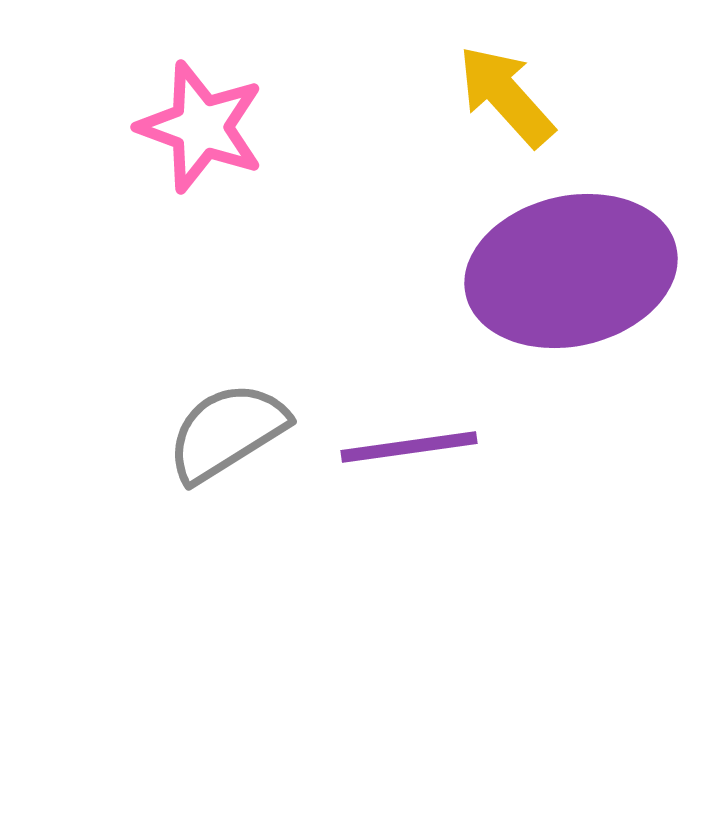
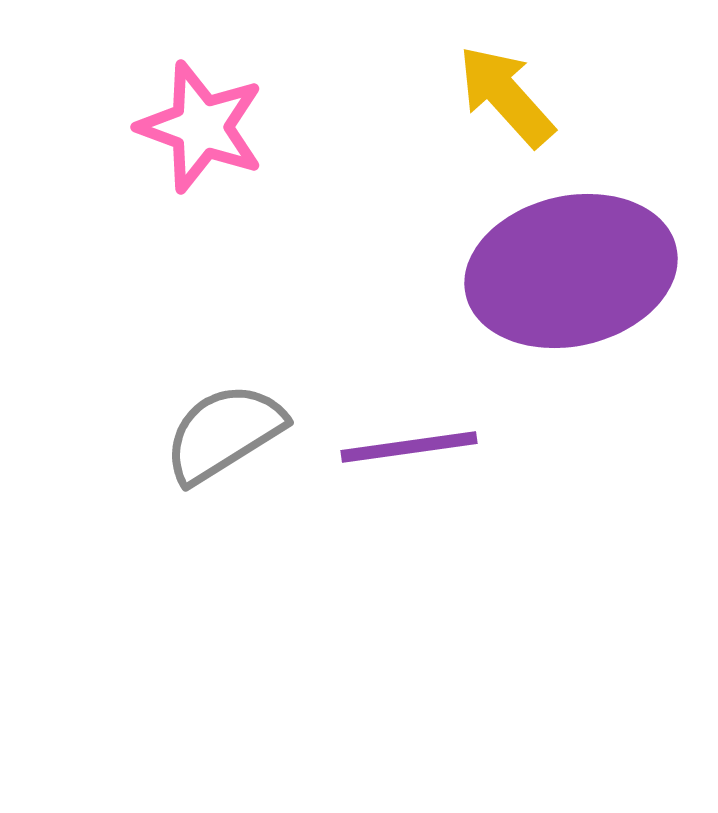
gray semicircle: moved 3 px left, 1 px down
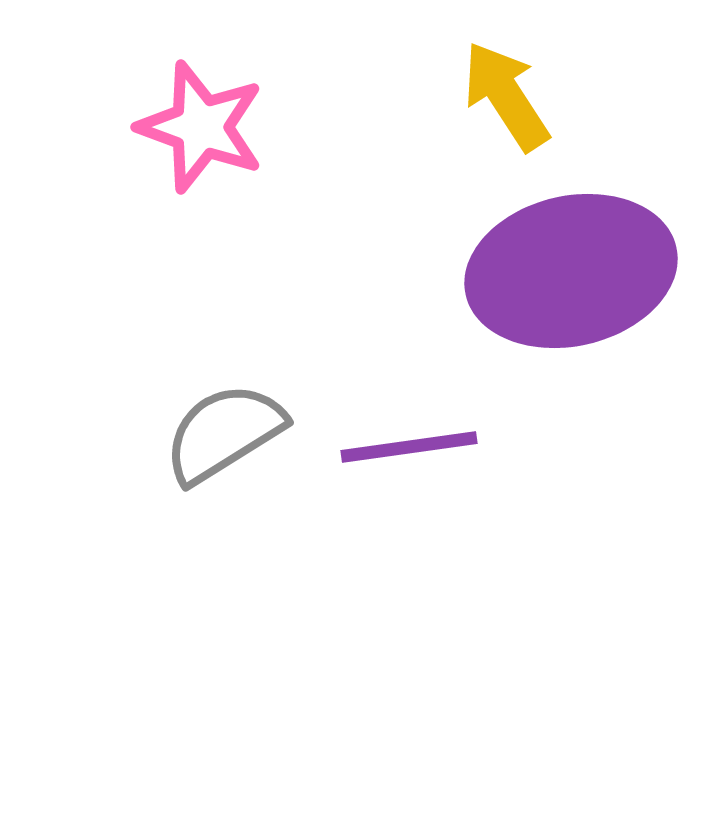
yellow arrow: rotated 9 degrees clockwise
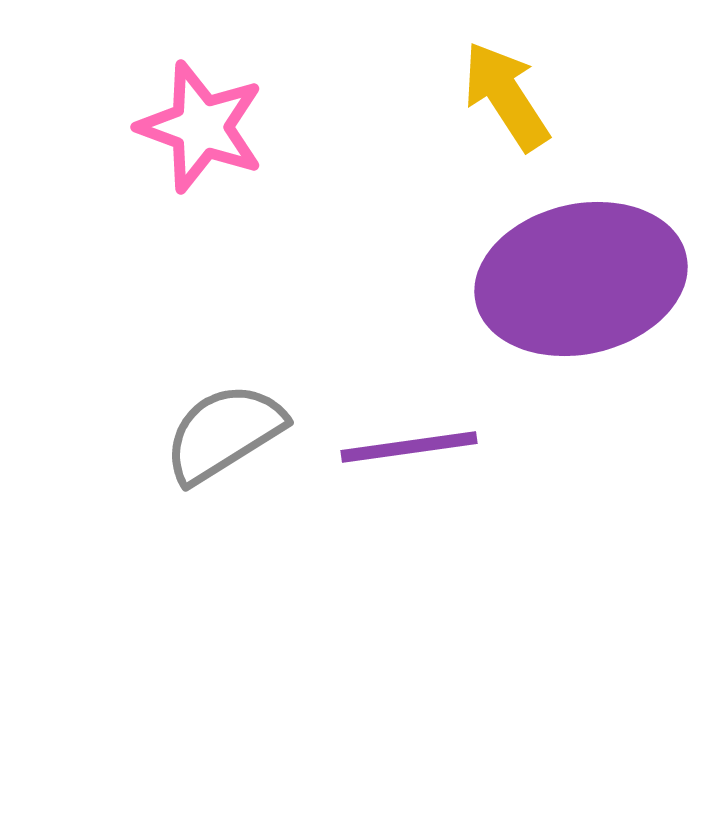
purple ellipse: moved 10 px right, 8 px down
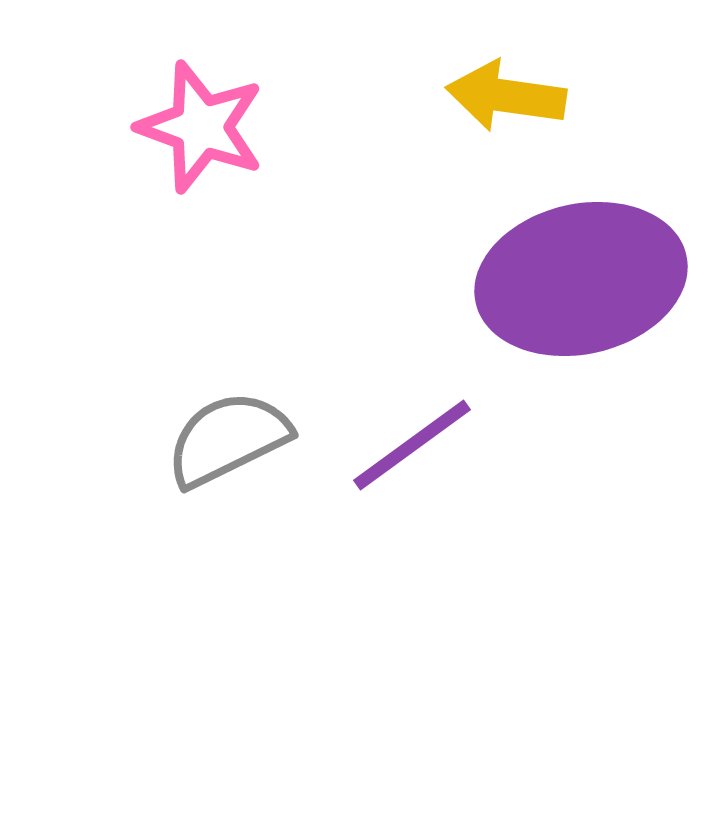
yellow arrow: rotated 49 degrees counterclockwise
gray semicircle: moved 4 px right, 6 px down; rotated 6 degrees clockwise
purple line: moved 3 px right, 2 px up; rotated 28 degrees counterclockwise
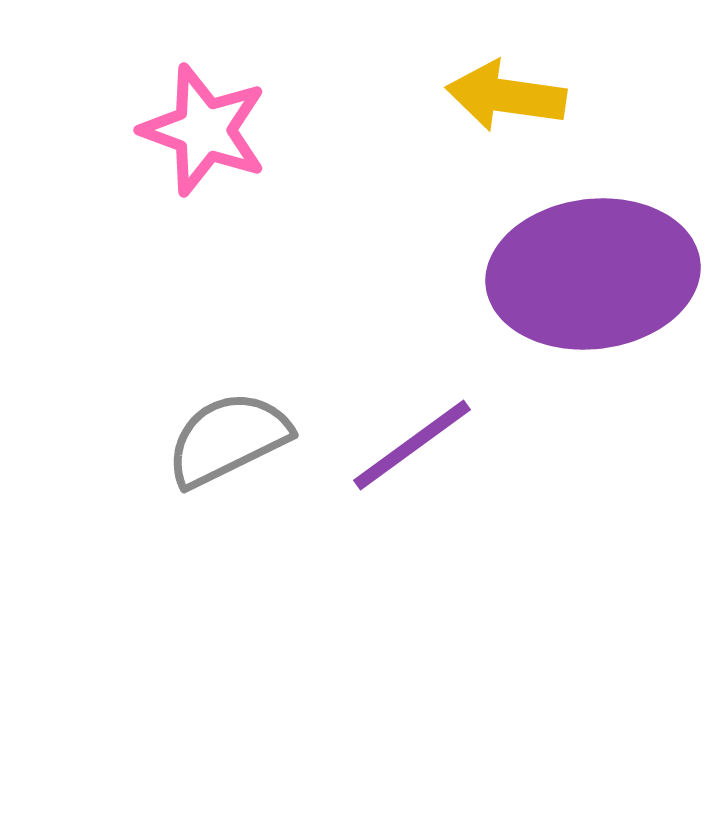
pink star: moved 3 px right, 3 px down
purple ellipse: moved 12 px right, 5 px up; rotated 6 degrees clockwise
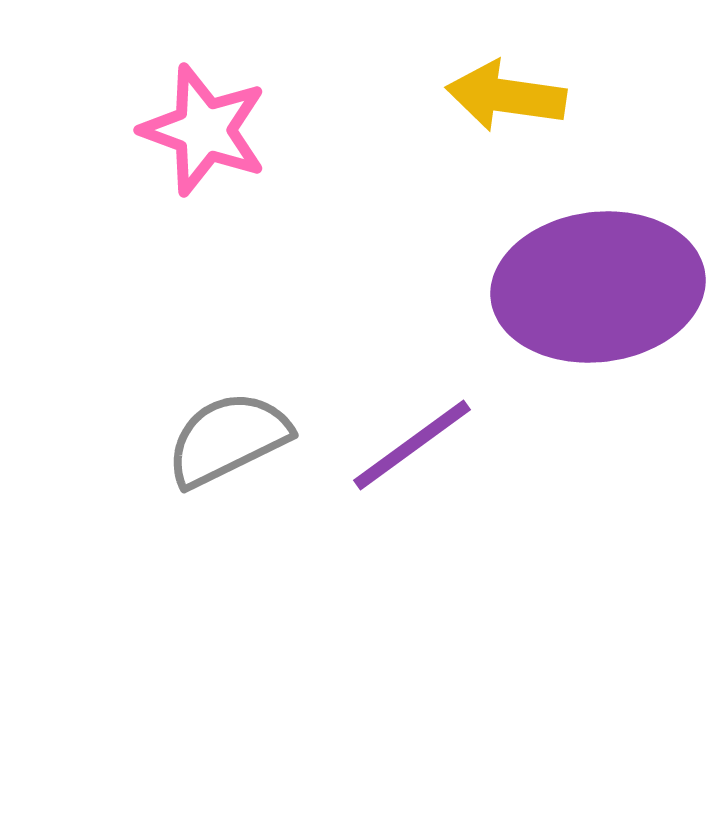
purple ellipse: moved 5 px right, 13 px down
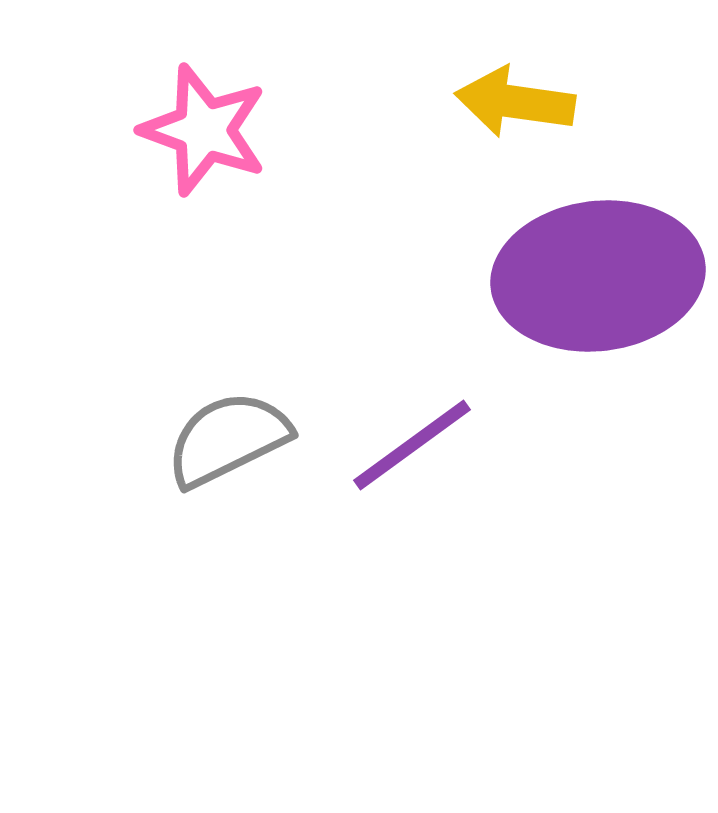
yellow arrow: moved 9 px right, 6 px down
purple ellipse: moved 11 px up
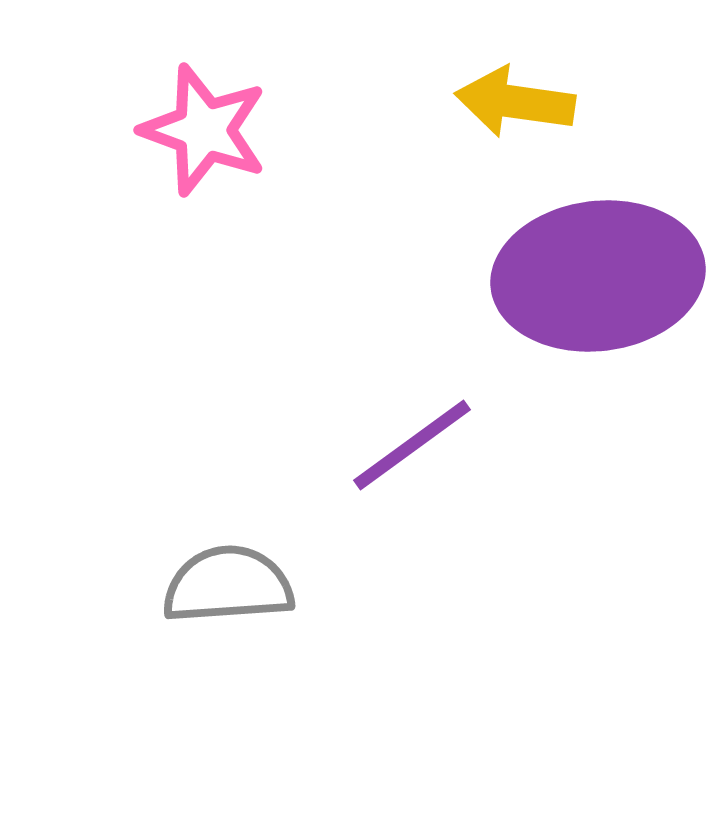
gray semicircle: moved 146 px down; rotated 22 degrees clockwise
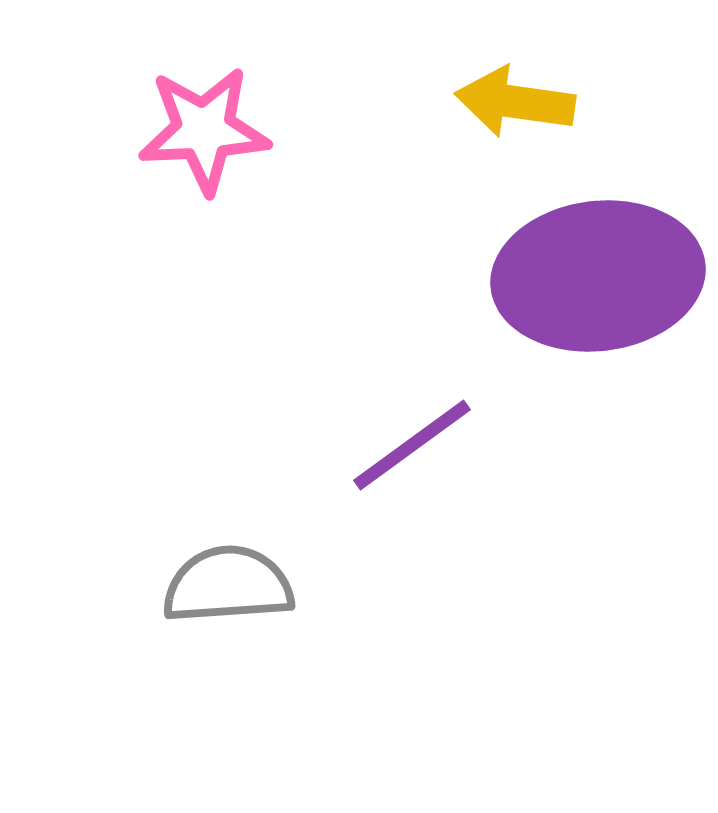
pink star: rotated 23 degrees counterclockwise
